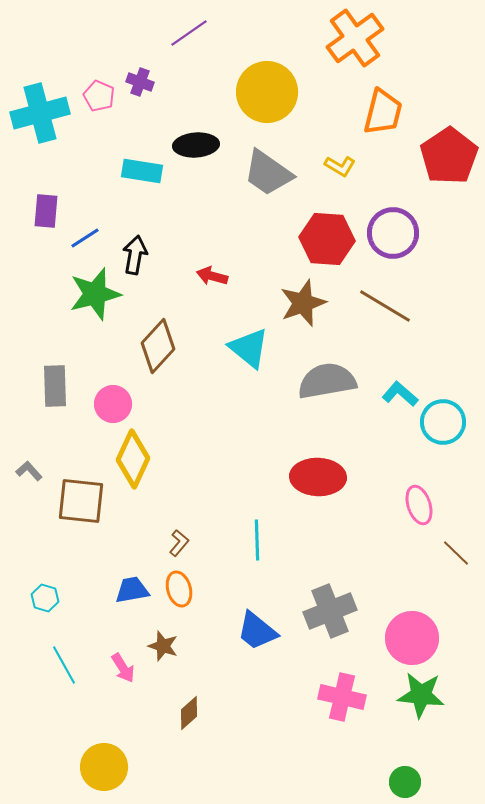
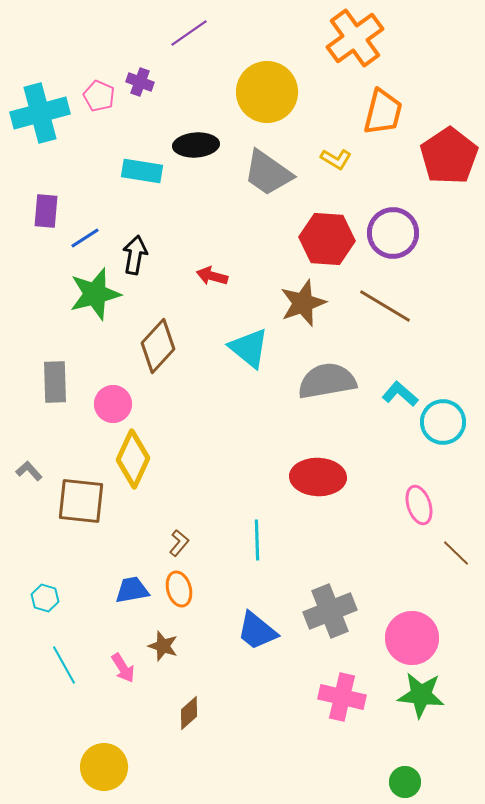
yellow L-shape at (340, 166): moved 4 px left, 7 px up
gray rectangle at (55, 386): moved 4 px up
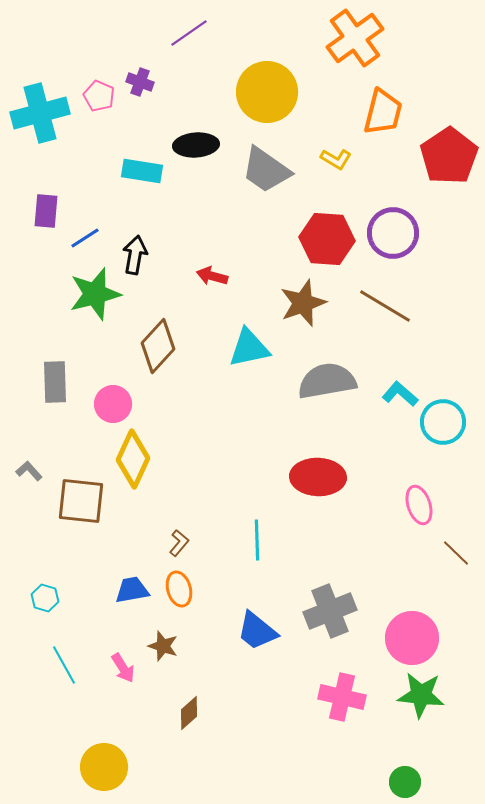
gray trapezoid at (268, 173): moved 2 px left, 3 px up
cyan triangle at (249, 348): rotated 51 degrees counterclockwise
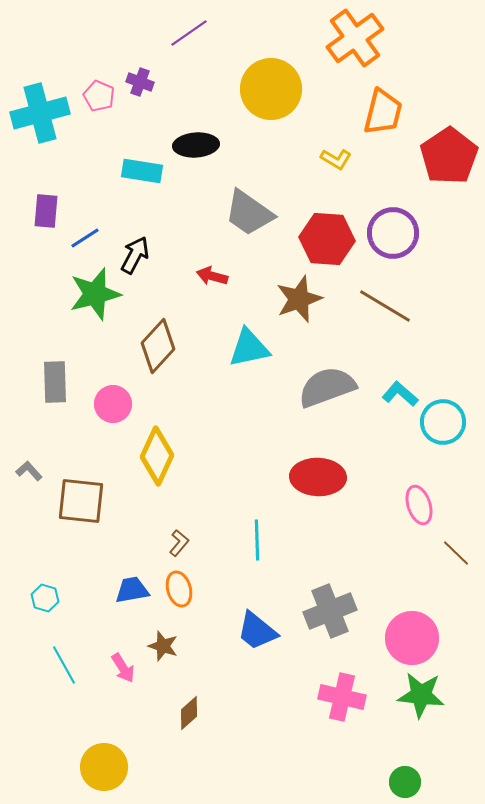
yellow circle at (267, 92): moved 4 px right, 3 px up
gray trapezoid at (266, 170): moved 17 px left, 43 px down
black arrow at (135, 255): rotated 18 degrees clockwise
brown star at (303, 303): moved 4 px left, 4 px up
gray semicircle at (327, 381): moved 6 px down; rotated 10 degrees counterclockwise
yellow diamond at (133, 459): moved 24 px right, 3 px up
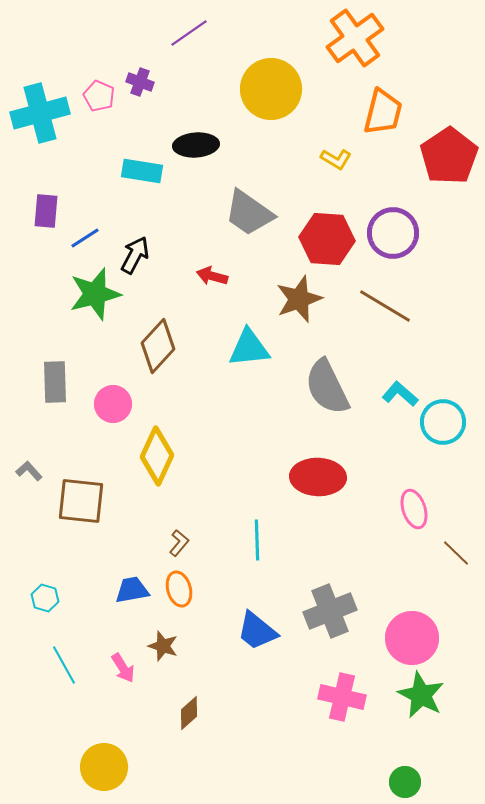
cyan triangle at (249, 348): rotated 6 degrees clockwise
gray semicircle at (327, 387): rotated 96 degrees counterclockwise
pink ellipse at (419, 505): moved 5 px left, 4 px down
green star at (421, 695): rotated 21 degrees clockwise
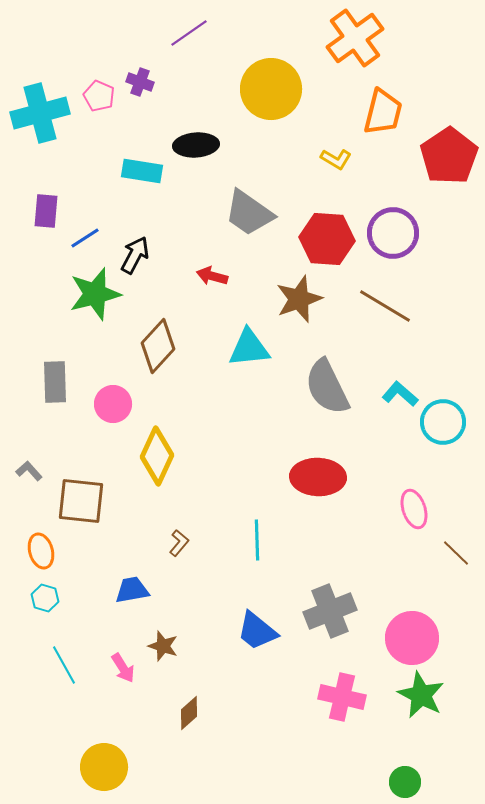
orange ellipse at (179, 589): moved 138 px left, 38 px up
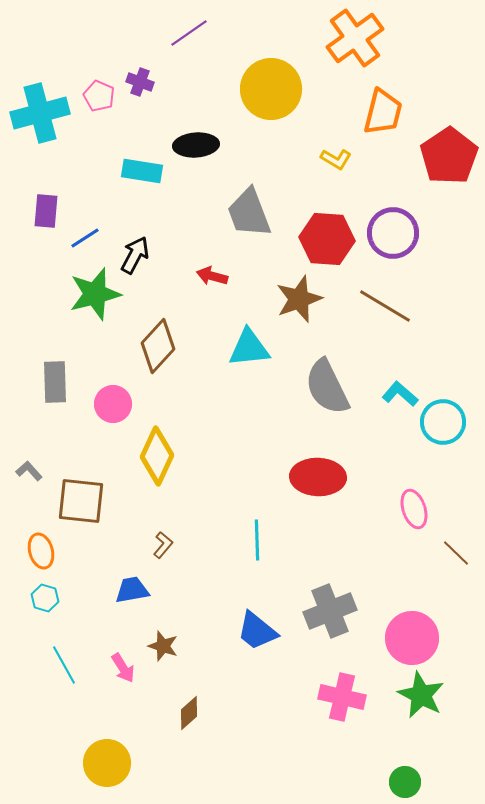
gray trapezoid at (249, 213): rotated 34 degrees clockwise
brown L-shape at (179, 543): moved 16 px left, 2 px down
yellow circle at (104, 767): moved 3 px right, 4 px up
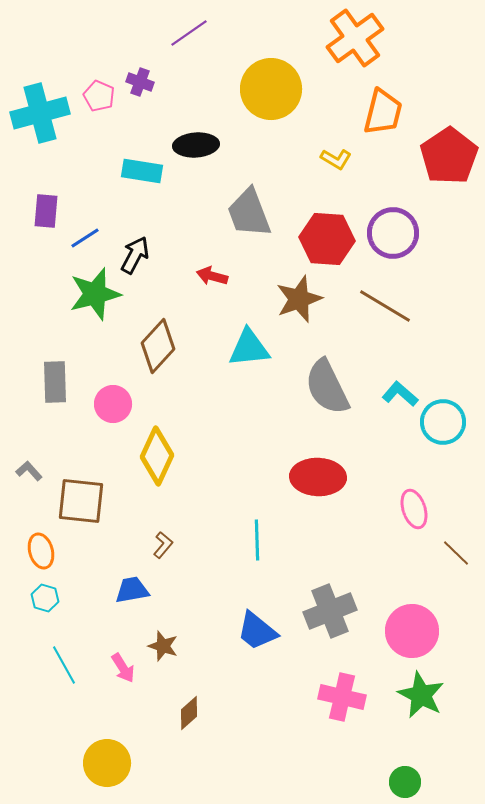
pink circle at (412, 638): moved 7 px up
